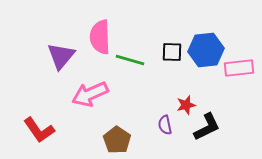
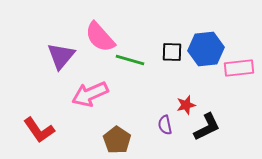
pink semicircle: rotated 40 degrees counterclockwise
blue hexagon: moved 1 px up
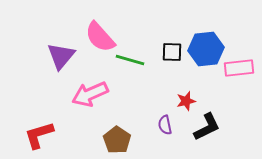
red star: moved 4 px up
red L-shape: moved 5 px down; rotated 108 degrees clockwise
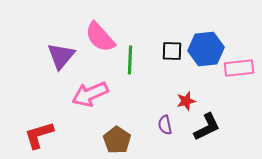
black square: moved 1 px up
green line: rotated 76 degrees clockwise
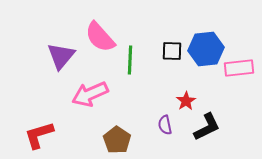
red star: rotated 18 degrees counterclockwise
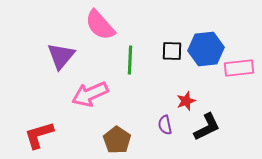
pink semicircle: moved 12 px up
red star: rotated 12 degrees clockwise
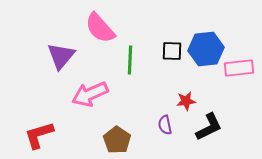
pink semicircle: moved 3 px down
red star: rotated 12 degrees clockwise
black L-shape: moved 2 px right
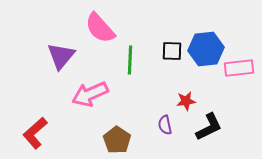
red L-shape: moved 4 px left, 2 px up; rotated 24 degrees counterclockwise
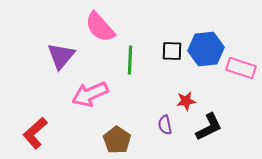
pink semicircle: moved 1 px up
pink rectangle: moved 2 px right; rotated 24 degrees clockwise
